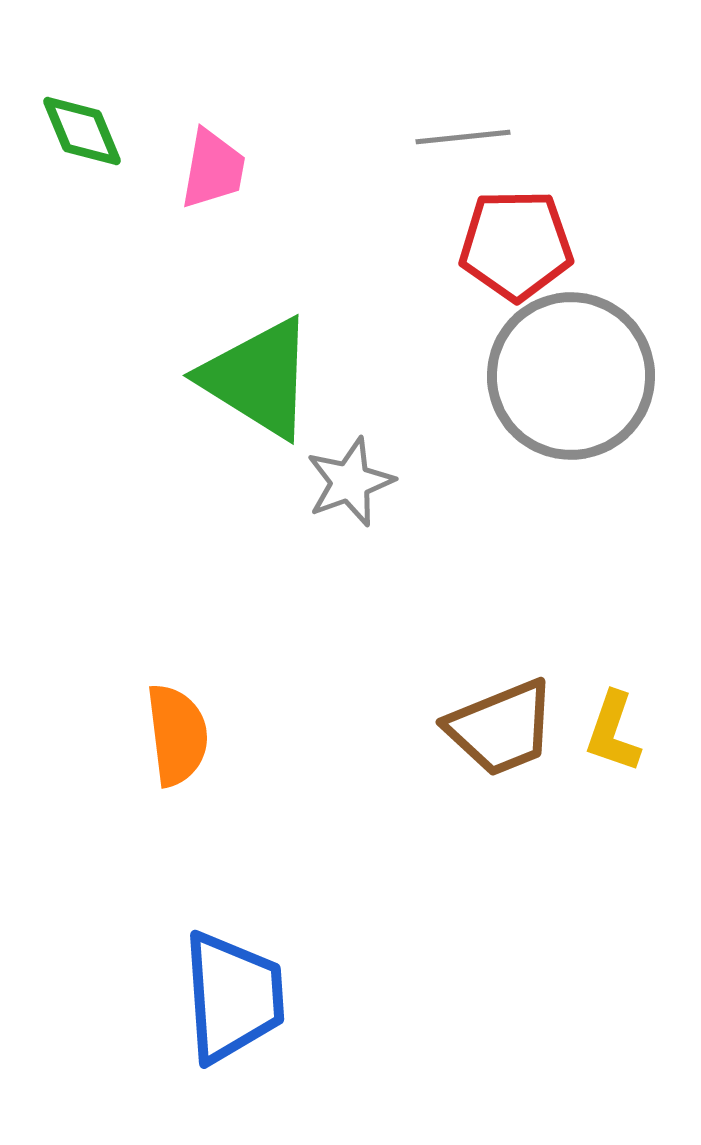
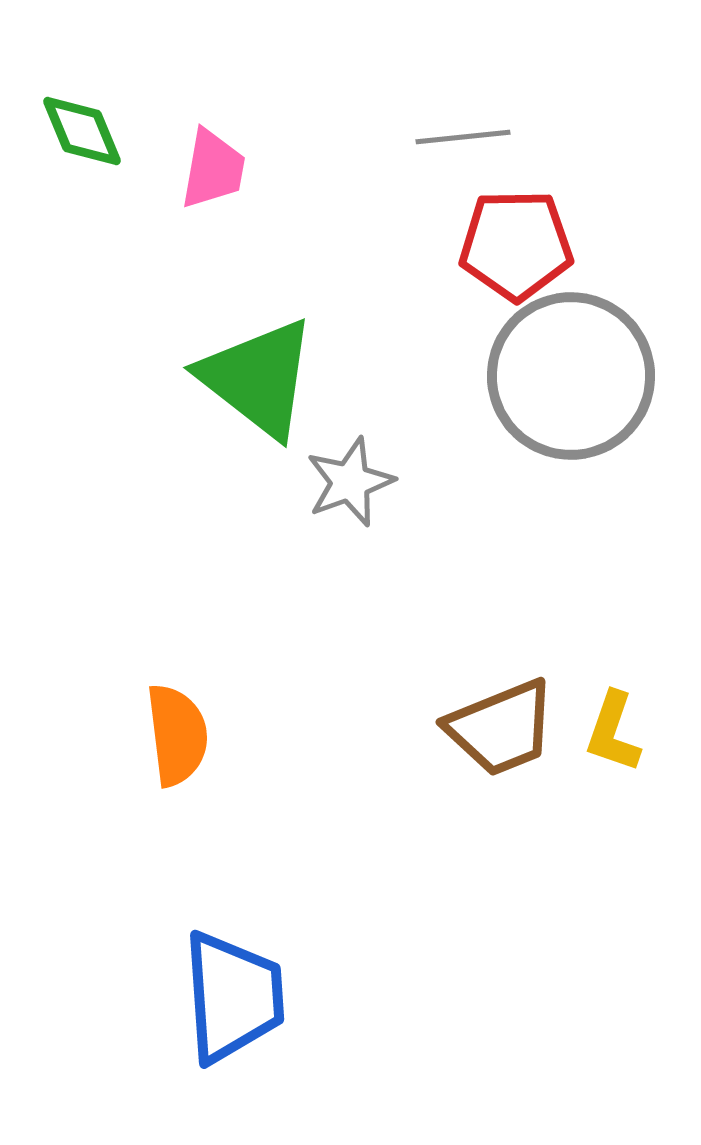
green triangle: rotated 6 degrees clockwise
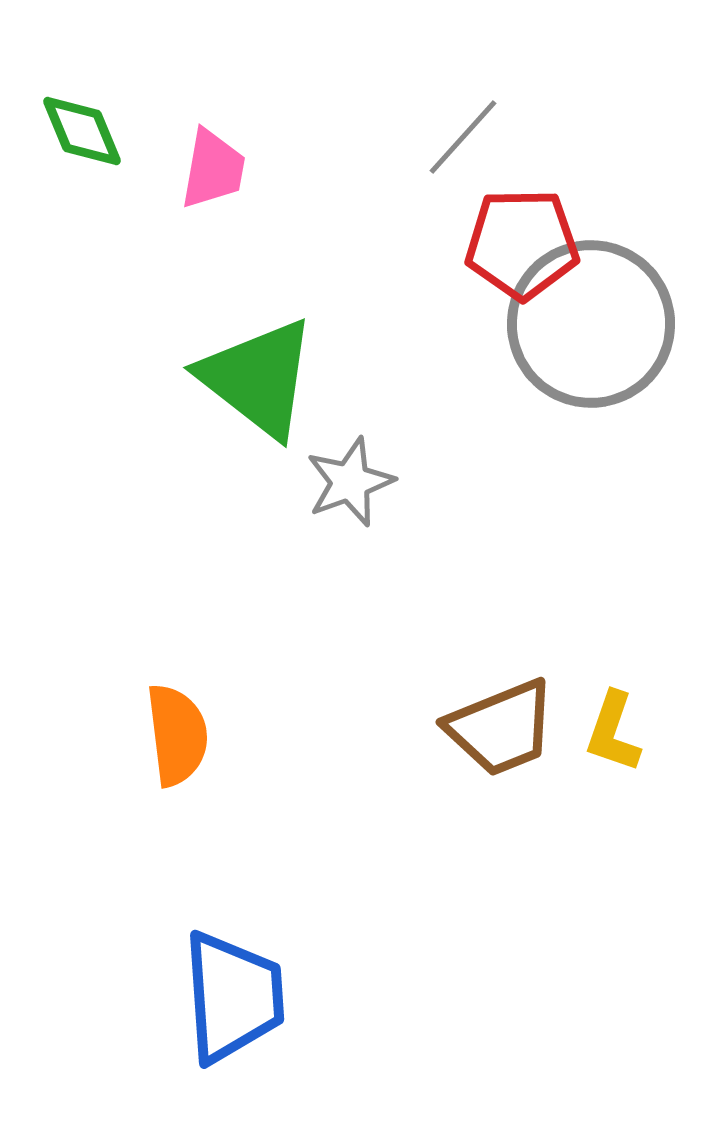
gray line: rotated 42 degrees counterclockwise
red pentagon: moved 6 px right, 1 px up
gray circle: moved 20 px right, 52 px up
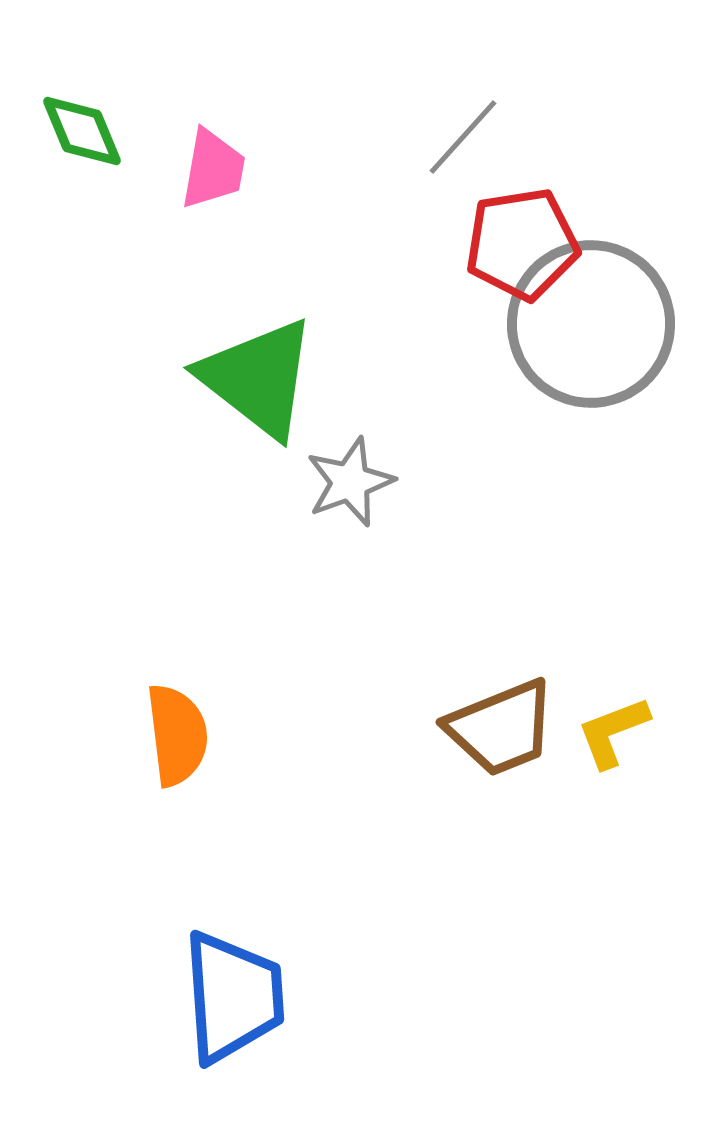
red pentagon: rotated 8 degrees counterclockwise
yellow L-shape: rotated 50 degrees clockwise
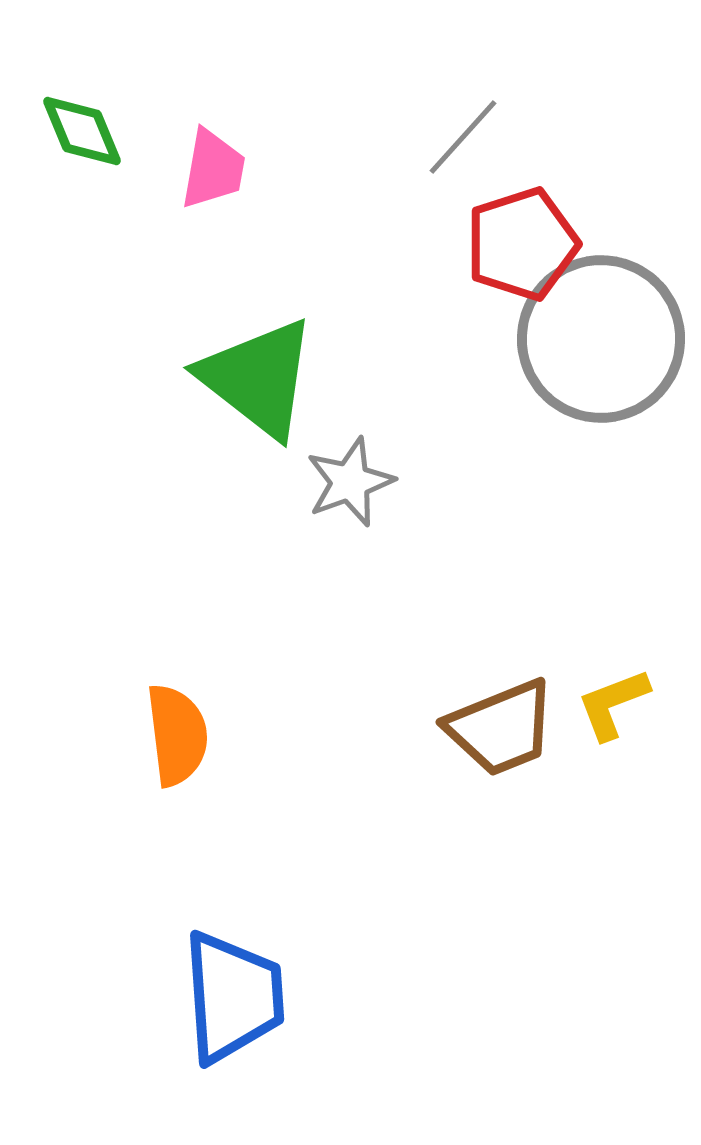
red pentagon: rotated 9 degrees counterclockwise
gray circle: moved 10 px right, 15 px down
yellow L-shape: moved 28 px up
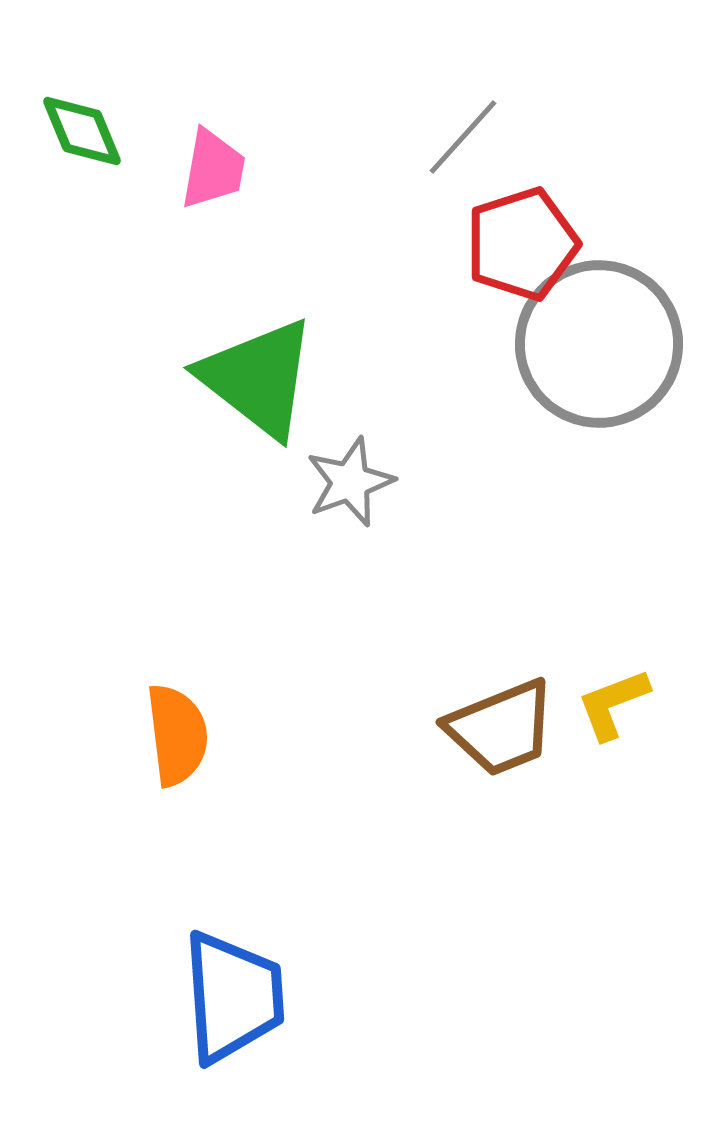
gray circle: moved 2 px left, 5 px down
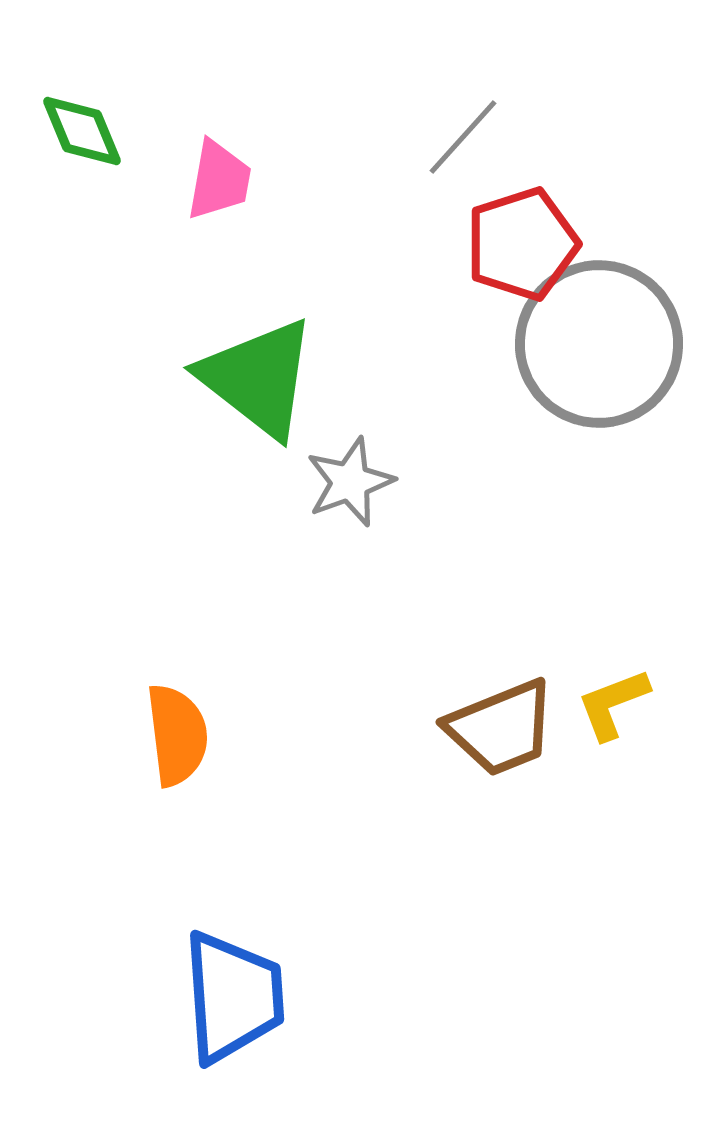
pink trapezoid: moved 6 px right, 11 px down
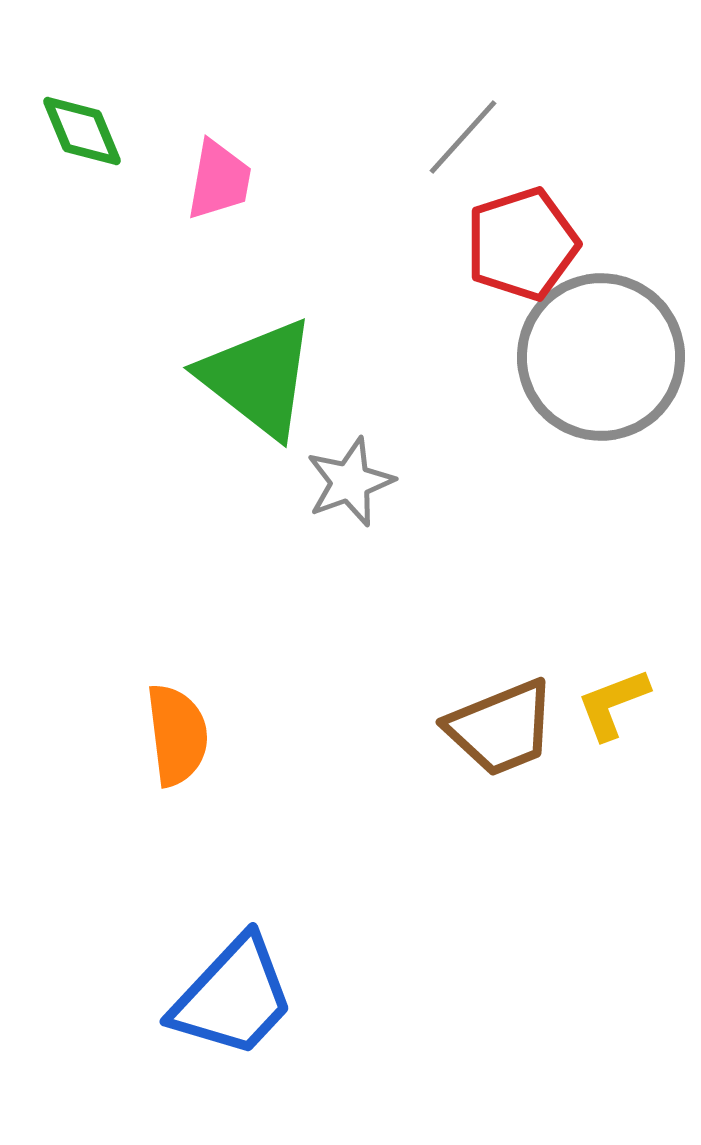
gray circle: moved 2 px right, 13 px down
blue trapezoid: rotated 47 degrees clockwise
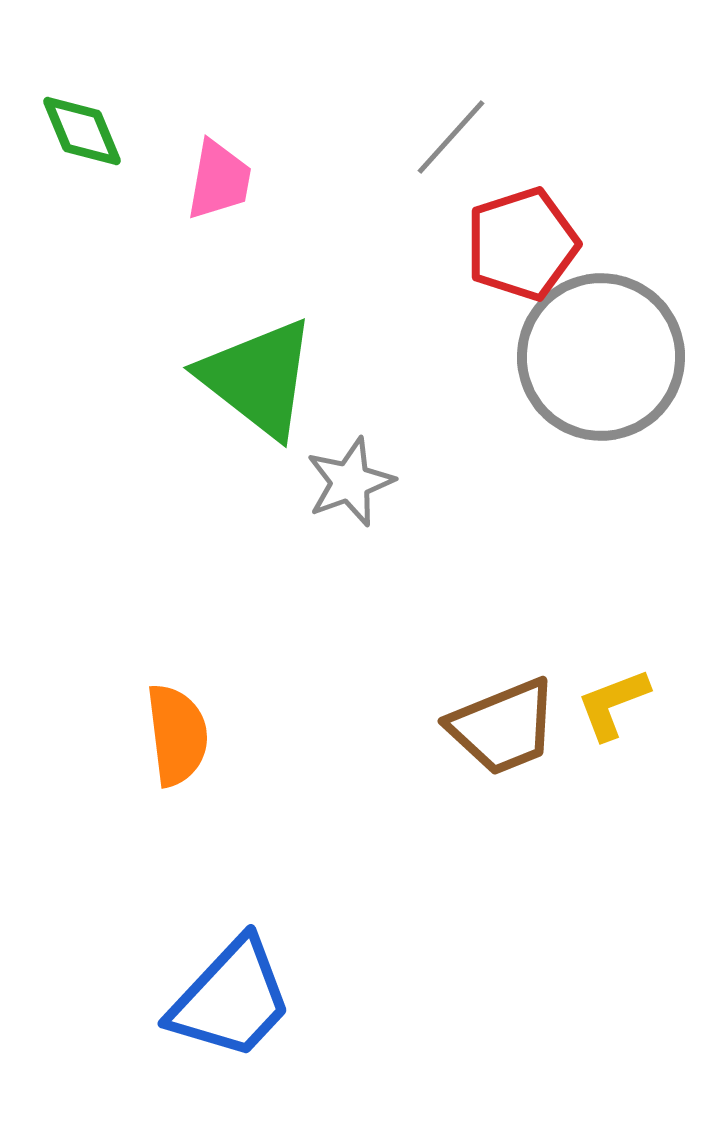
gray line: moved 12 px left
brown trapezoid: moved 2 px right, 1 px up
blue trapezoid: moved 2 px left, 2 px down
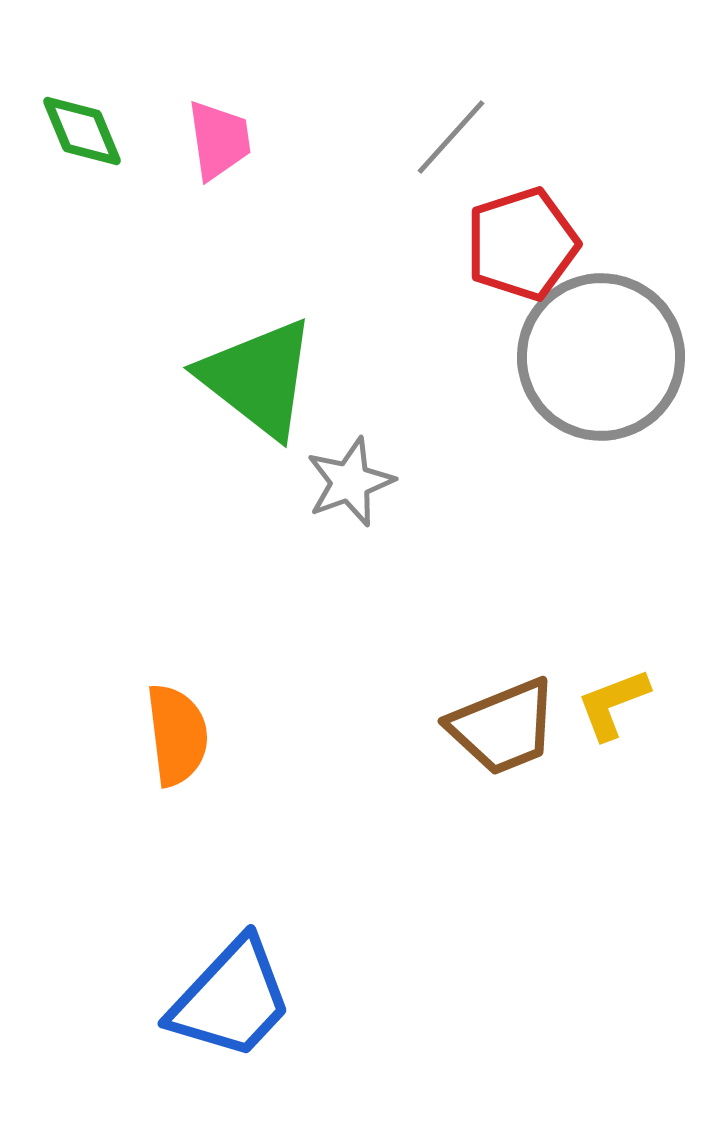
pink trapezoid: moved 40 px up; rotated 18 degrees counterclockwise
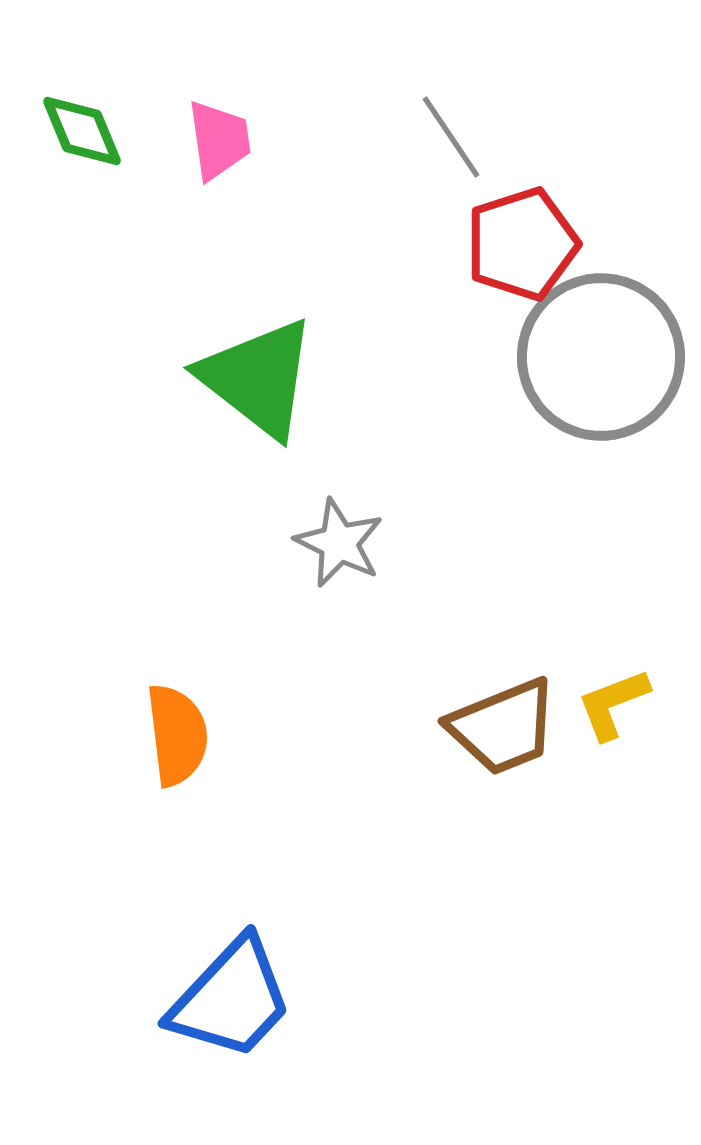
gray line: rotated 76 degrees counterclockwise
gray star: moved 11 px left, 61 px down; rotated 26 degrees counterclockwise
